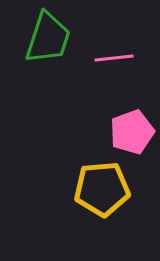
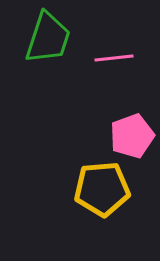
pink pentagon: moved 4 px down
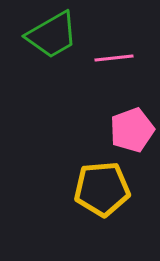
green trapezoid: moved 4 px right, 3 px up; rotated 42 degrees clockwise
pink pentagon: moved 6 px up
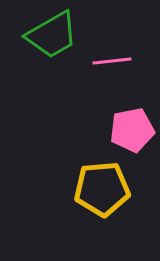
pink line: moved 2 px left, 3 px down
pink pentagon: rotated 9 degrees clockwise
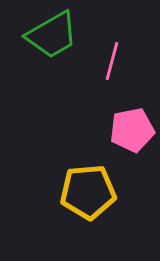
pink line: rotated 69 degrees counterclockwise
yellow pentagon: moved 14 px left, 3 px down
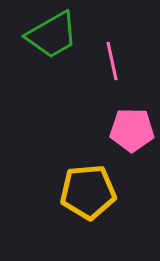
pink line: rotated 27 degrees counterclockwise
pink pentagon: rotated 12 degrees clockwise
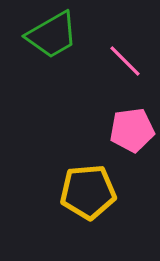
pink line: moved 13 px right; rotated 33 degrees counterclockwise
pink pentagon: rotated 9 degrees counterclockwise
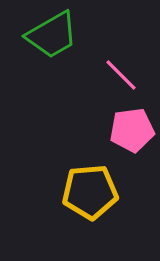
pink line: moved 4 px left, 14 px down
yellow pentagon: moved 2 px right
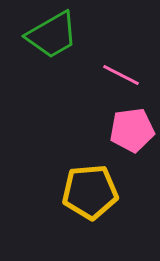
pink line: rotated 18 degrees counterclockwise
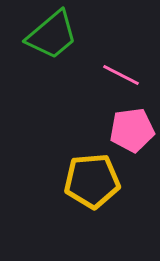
green trapezoid: rotated 10 degrees counterclockwise
yellow pentagon: moved 2 px right, 11 px up
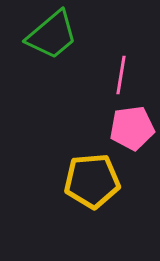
pink line: rotated 72 degrees clockwise
pink pentagon: moved 2 px up
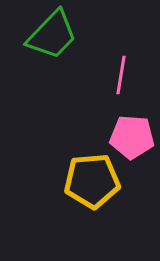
green trapezoid: rotated 6 degrees counterclockwise
pink pentagon: moved 9 px down; rotated 12 degrees clockwise
